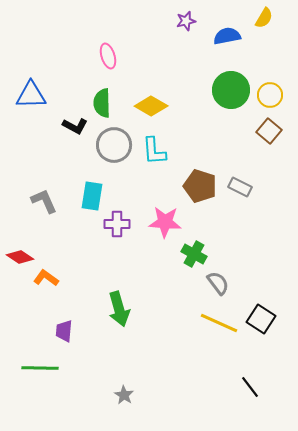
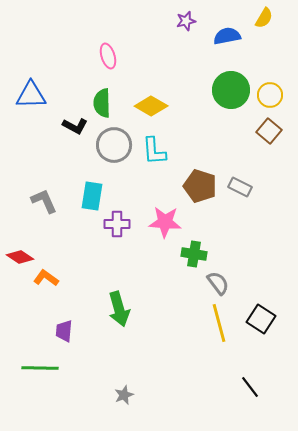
green cross: rotated 20 degrees counterclockwise
yellow line: rotated 51 degrees clockwise
gray star: rotated 18 degrees clockwise
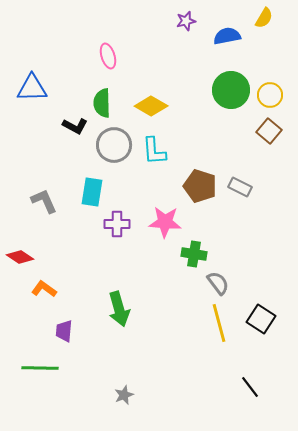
blue triangle: moved 1 px right, 7 px up
cyan rectangle: moved 4 px up
orange L-shape: moved 2 px left, 11 px down
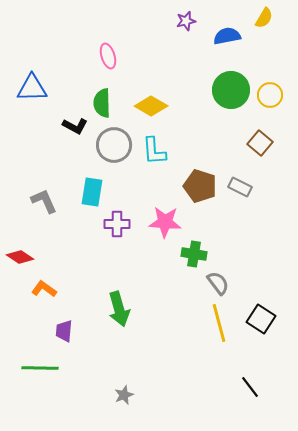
brown square: moved 9 px left, 12 px down
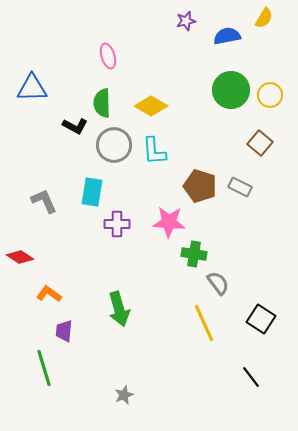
pink star: moved 4 px right
orange L-shape: moved 5 px right, 5 px down
yellow line: moved 15 px left; rotated 9 degrees counterclockwise
green line: moved 4 px right; rotated 72 degrees clockwise
black line: moved 1 px right, 10 px up
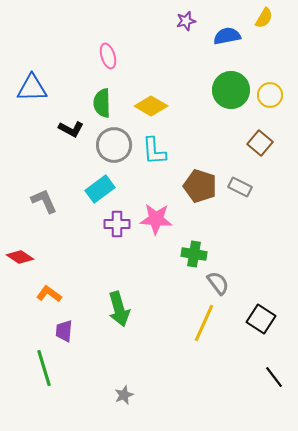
black L-shape: moved 4 px left, 3 px down
cyan rectangle: moved 8 px right, 3 px up; rotated 44 degrees clockwise
pink star: moved 13 px left, 3 px up
yellow line: rotated 48 degrees clockwise
black line: moved 23 px right
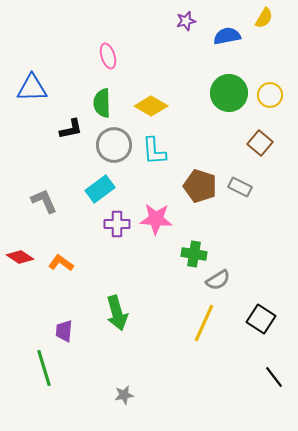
green circle: moved 2 px left, 3 px down
black L-shape: rotated 40 degrees counterclockwise
gray semicircle: moved 3 px up; rotated 95 degrees clockwise
orange L-shape: moved 12 px right, 31 px up
green arrow: moved 2 px left, 4 px down
gray star: rotated 12 degrees clockwise
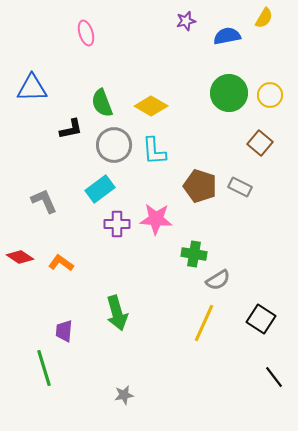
pink ellipse: moved 22 px left, 23 px up
green semicircle: rotated 20 degrees counterclockwise
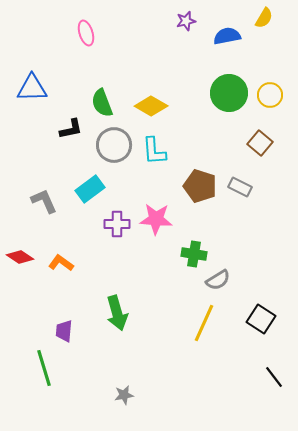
cyan rectangle: moved 10 px left
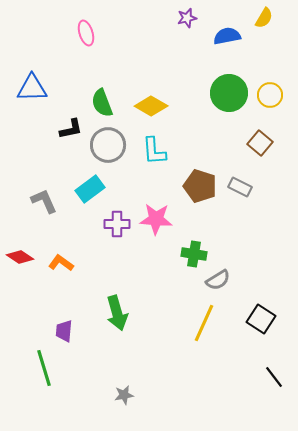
purple star: moved 1 px right, 3 px up
gray circle: moved 6 px left
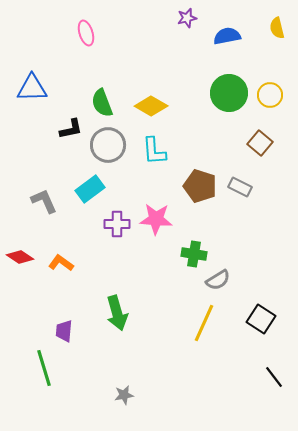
yellow semicircle: moved 13 px right, 10 px down; rotated 135 degrees clockwise
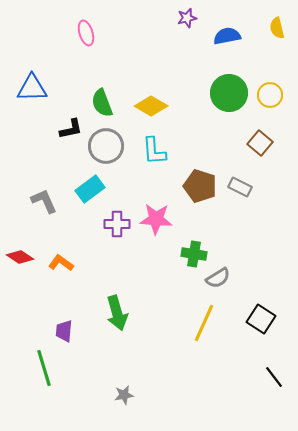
gray circle: moved 2 px left, 1 px down
gray semicircle: moved 2 px up
